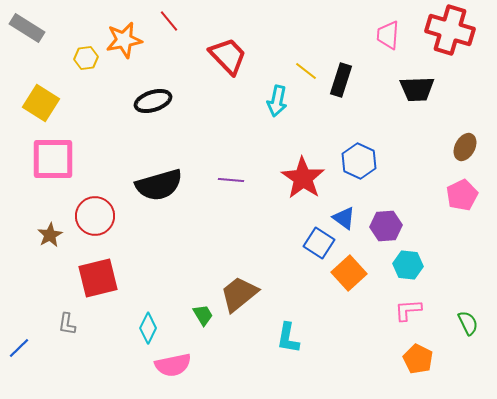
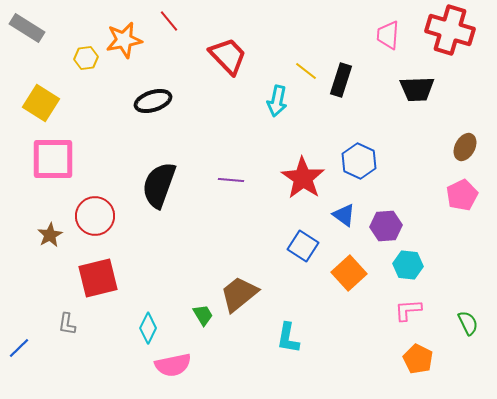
black semicircle: rotated 126 degrees clockwise
blue triangle: moved 3 px up
blue square: moved 16 px left, 3 px down
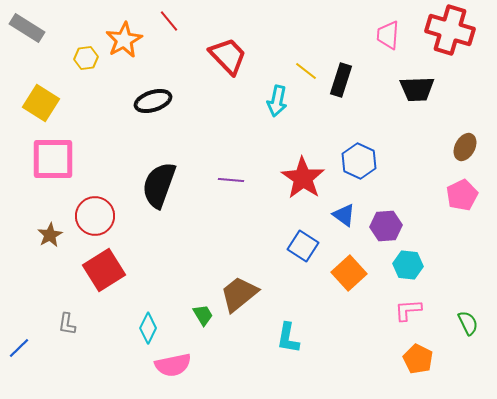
orange star: rotated 18 degrees counterclockwise
red square: moved 6 px right, 8 px up; rotated 18 degrees counterclockwise
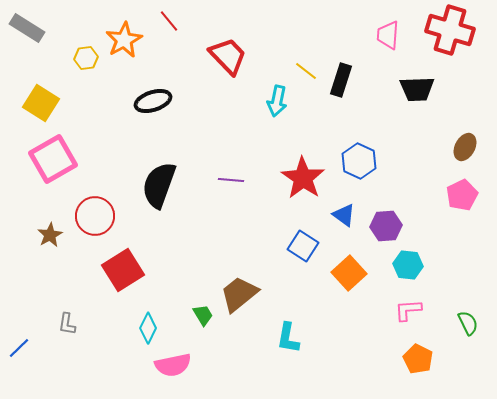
pink square: rotated 30 degrees counterclockwise
red square: moved 19 px right
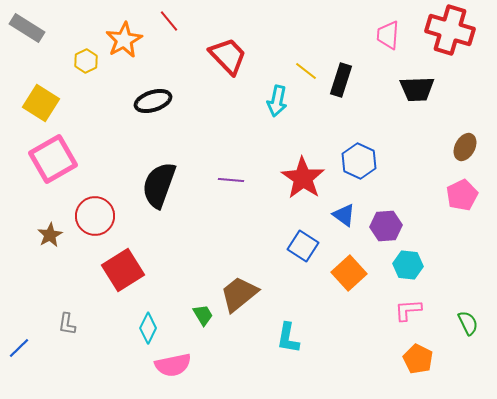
yellow hexagon: moved 3 px down; rotated 20 degrees counterclockwise
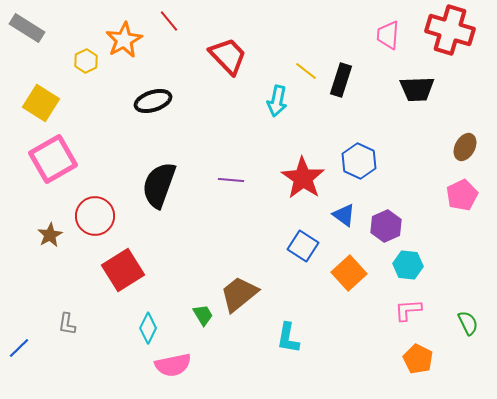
purple hexagon: rotated 20 degrees counterclockwise
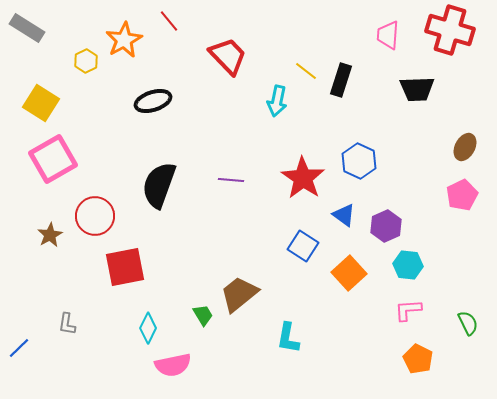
red square: moved 2 px right, 3 px up; rotated 21 degrees clockwise
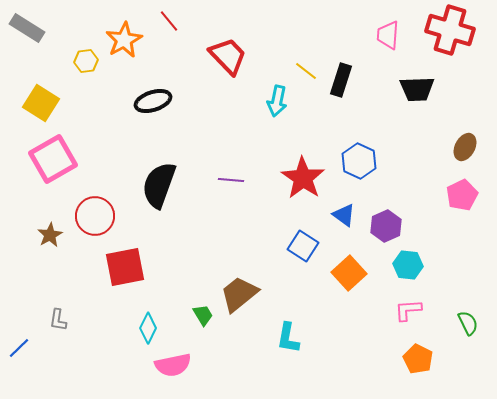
yellow hexagon: rotated 20 degrees clockwise
gray L-shape: moved 9 px left, 4 px up
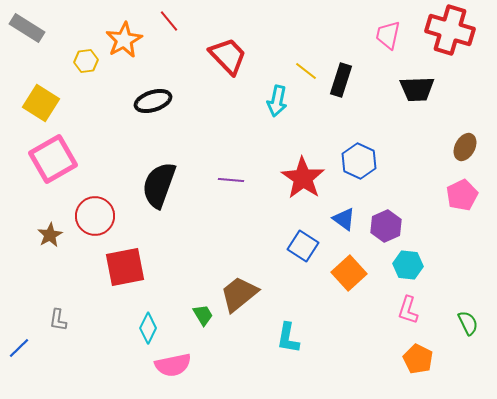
pink trapezoid: rotated 8 degrees clockwise
blue triangle: moved 4 px down
pink L-shape: rotated 68 degrees counterclockwise
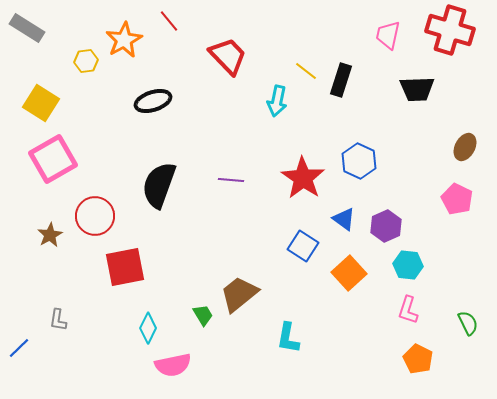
pink pentagon: moved 5 px left, 4 px down; rotated 20 degrees counterclockwise
